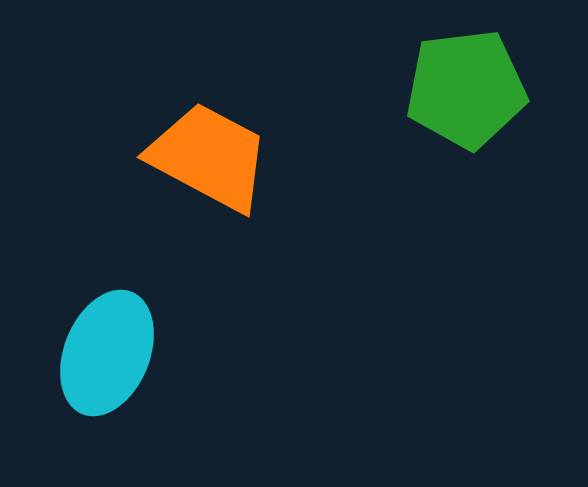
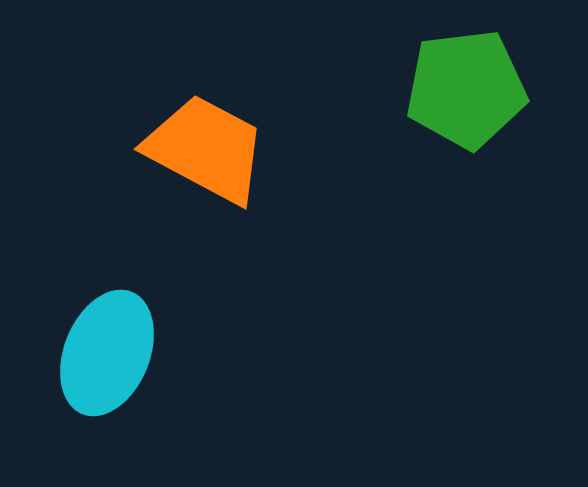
orange trapezoid: moved 3 px left, 8 px up
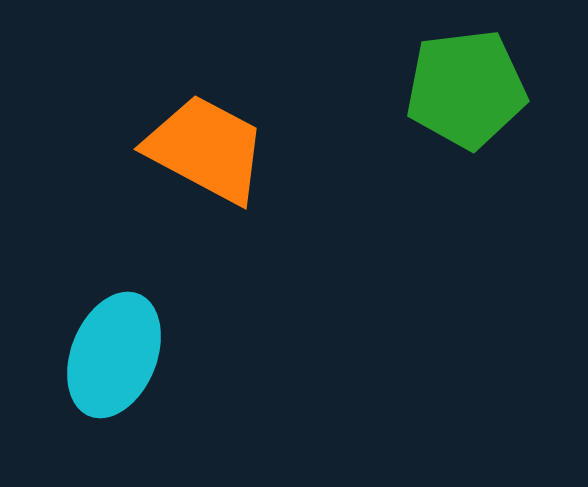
cyan ellipse: moved 7 px right, 2 px down
